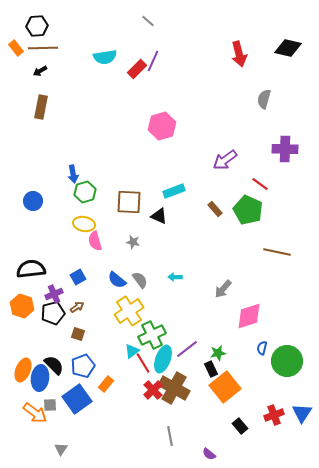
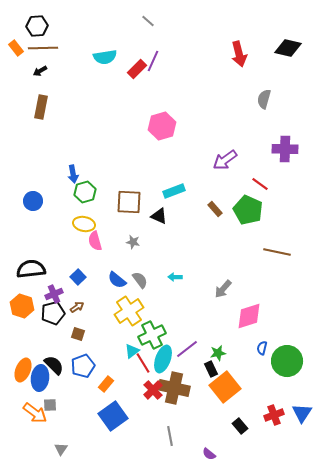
blue square at (78, 277): rotated 14 degrees counterclockwise
brown cross at (174, 388): rotated 16 degrees counterclockwise
blue square at (77, 399): moved 36 px right, 17 px down
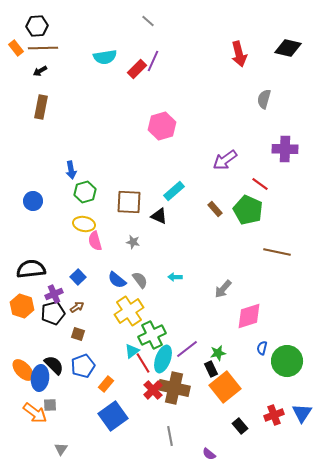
blue arrow at (73, 174): moved 2 px left, 4 px up
cyan rectangle at (174, 191): rotated 20 degrees counterclockwise
orange ellipse at (23, 370): rotated 65 degrees counterclockwise
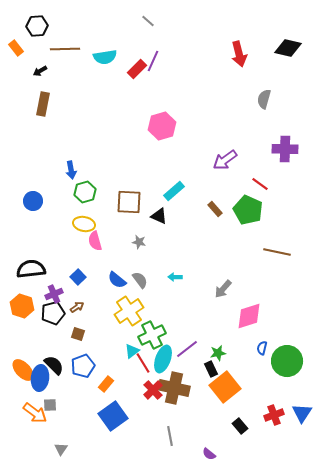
brown line at (43, 48): moved 22 px right, 1 px down
brown rectangle at (41, 107): moved 2 px right, 3 px up
gray star at (133, 242): moved 6 px right
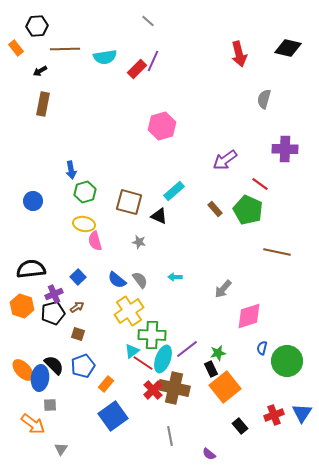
brown square at (129, 202): rotated 12 degrees clockwise
green cross at (152, 335): rotated 28 degrees clockwise
red line at (143, 363): rotated 25 degrees counterclockwise
orange arrow at (35, 413): moved 2 px left, 11 px down
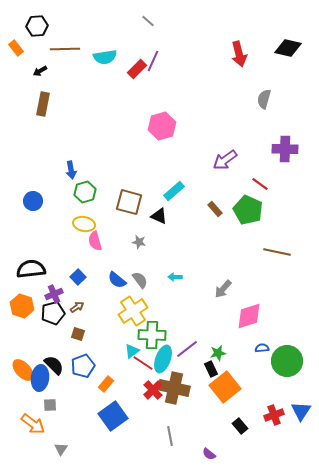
yellow cross at (129, 311): moved 4 px right
blue semicircle at (262, 348): rotated 72 degrees clockwise
blue triangle at (302, 413): moved 1 px left, 2 px up
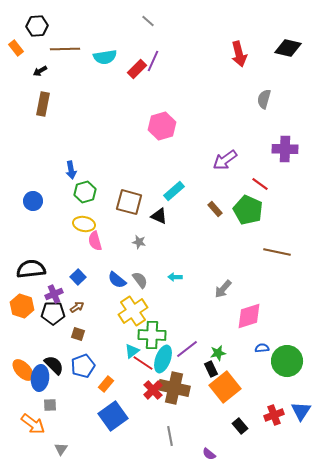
black pentagon at (53, 313): rotated 15 degrees clockwise
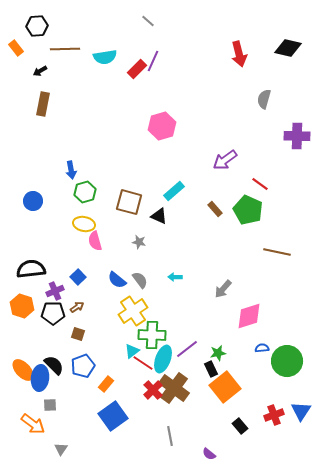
purple cross at (285, 149): moved 12 px right, 13 px up
purple cross at (54, 294): moved 1 px right, 3 px up
brown cross at (174, 388): rotated 24 degrees clockwise
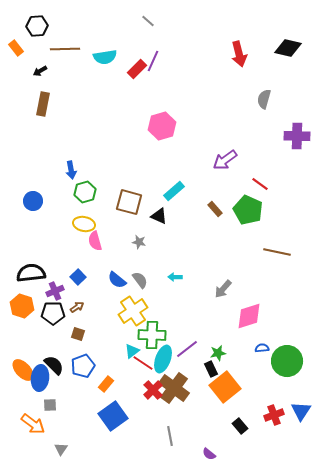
black semicircle at (31, 269): moved 4 px down
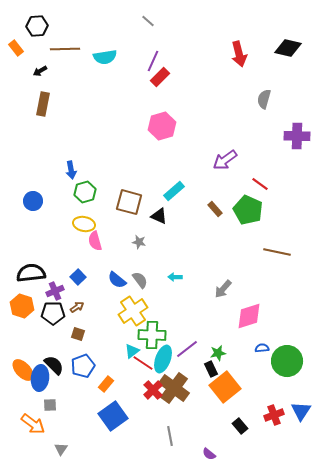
red rectangle at (137, 69): moved 23 px right, 8 px down
